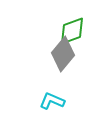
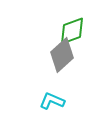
gray diamond: moved 1 px left, 1 px down; rotated 8 degrees clockwise
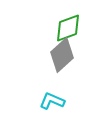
green diamond: moved 4 px left, 3 px up
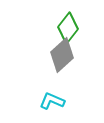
green diamond: rotated 32 degrees counterclockwise
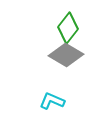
gray diamond: moved 4 px right; rotated 72 degrees clockwise
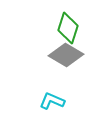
green diamond: rotated 20 degrees counterclockwise
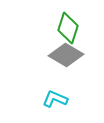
cyan L-shape: moved 3 px right, 2 px up
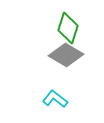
cyan L-shape: rotated 15 degrees clockwise
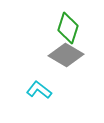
cyan L-shape: moved 16 px left, 9 px up
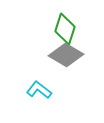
green diamond: moved 3 px left, 1 px down
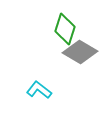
gray diamond: moved 14 px right, 3 px up
